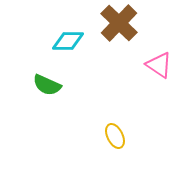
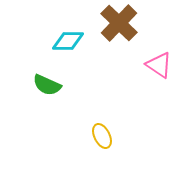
yellow ellipse: moved 13 px left
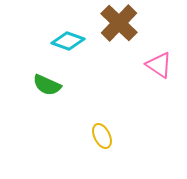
cyan diamond: rotated 20 degrees clockwise
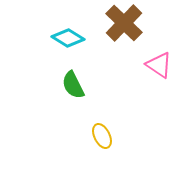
brown cross: moved 5 px right
cyan diamond: moved 3 px up; rotated 12 degrees clockwise
green semicircle: moved 26 px right; rotated 40 degrees clockwise
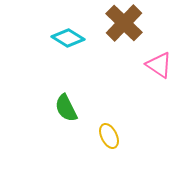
green semicircle: moved 7 px left, 23 px down
yellow ellipse: moved 7 px right
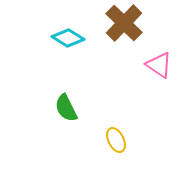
yellow ellipse: moved 7 px right, 4 px down
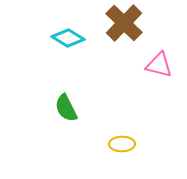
pink triangle: rotated 20 degrees counterclockwise
yellow ellipse: moved 6 px right, 4 px down; rotated 65 degrees counterclockwise
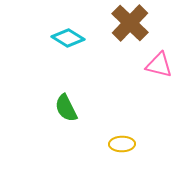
brown cross: moved 6 px right
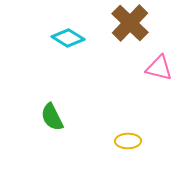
pink triangle: moved 3 px down
green semicircle: moved 14 px left, 9 px down
yellow ellipse: moved 6 px right, 3 px up
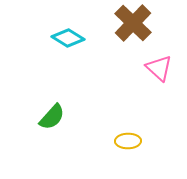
brown cross: moved 3 px right
pink triangle: rotated 28 degrees clockwise
green semicircle: rotated 112 degrees counterclockwise
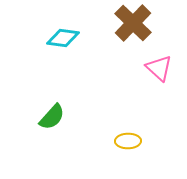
cyan diamond: moved 5 px left; rotated 24 degrees counterclockwise
